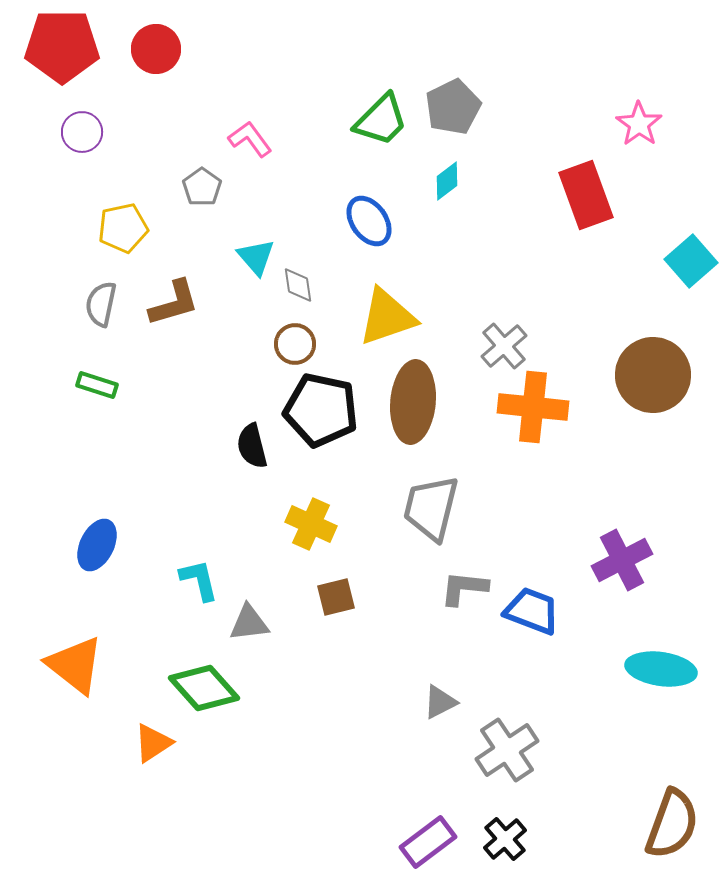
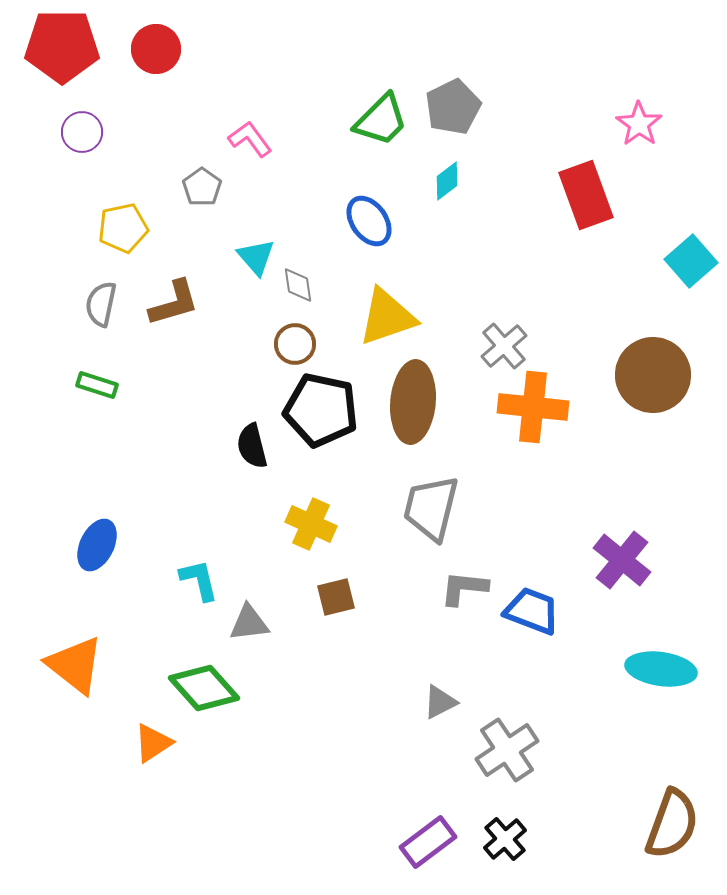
purple cross at (622, 560): rotated 24 degrees counterclockwise
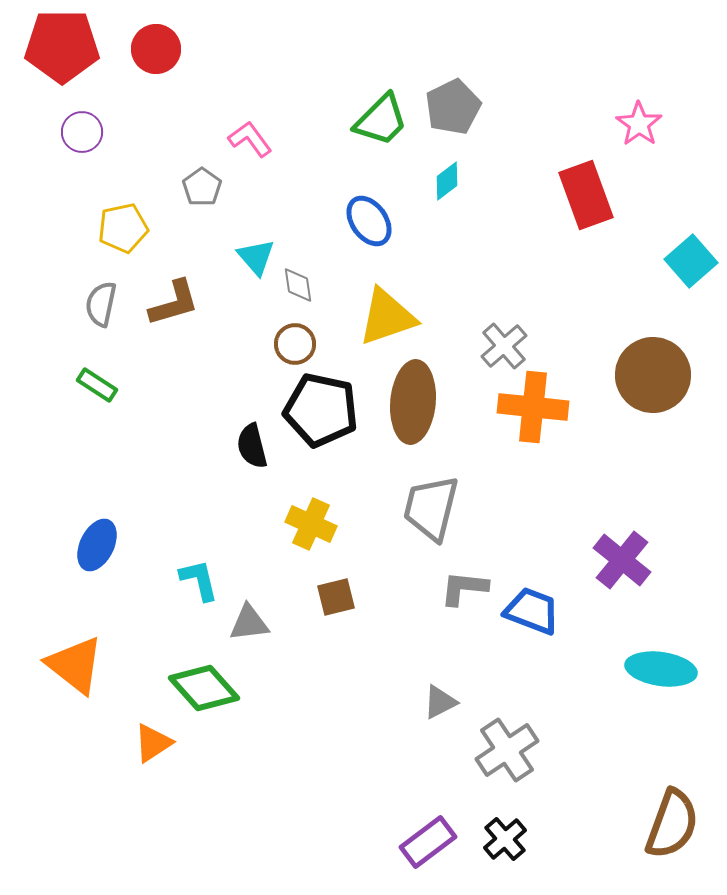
green rectangle at (97, 385): rotated 15 degrees clockwise
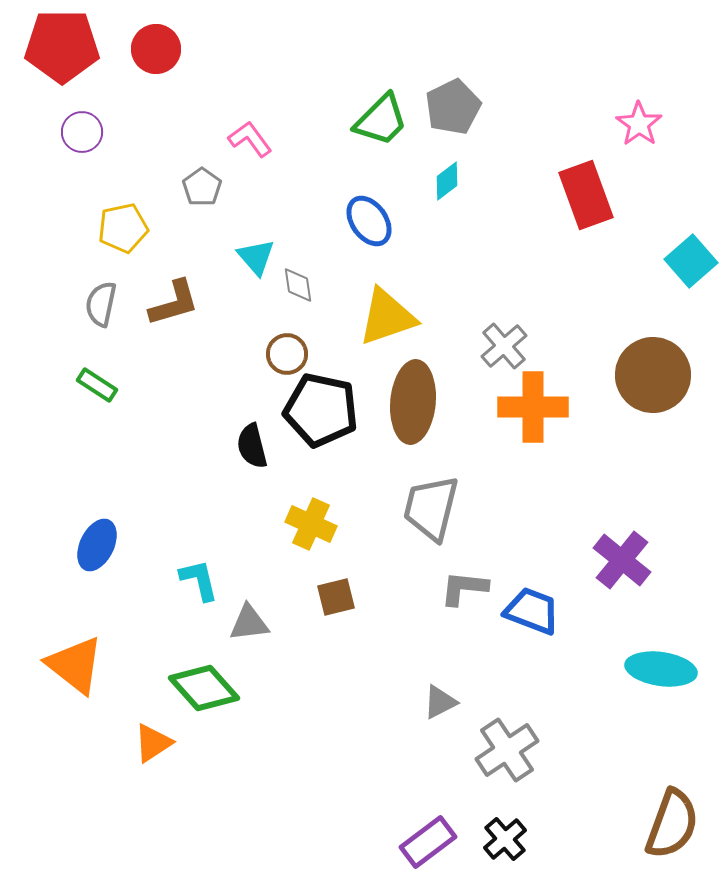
brown circle at (295, 344): moved 8 px left, 10 px down
orange cross at (533, 407): rotated 6 degrees counterclockwise
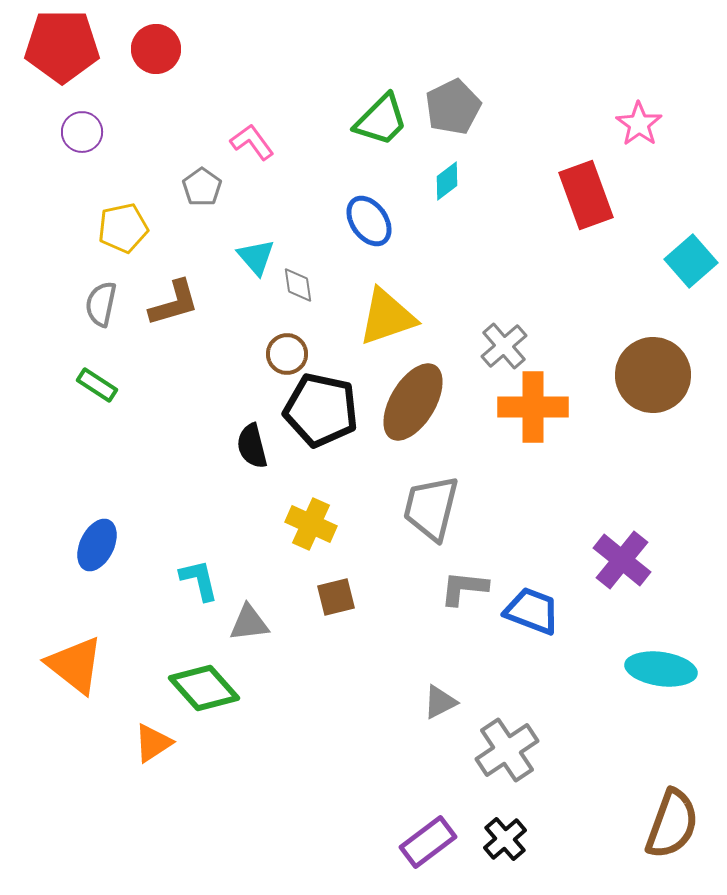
pink L-shape at (250, 139): moved 2 px right, 3 px down
brown ellipse at (413, 402): rotated 26 degrees clockwise
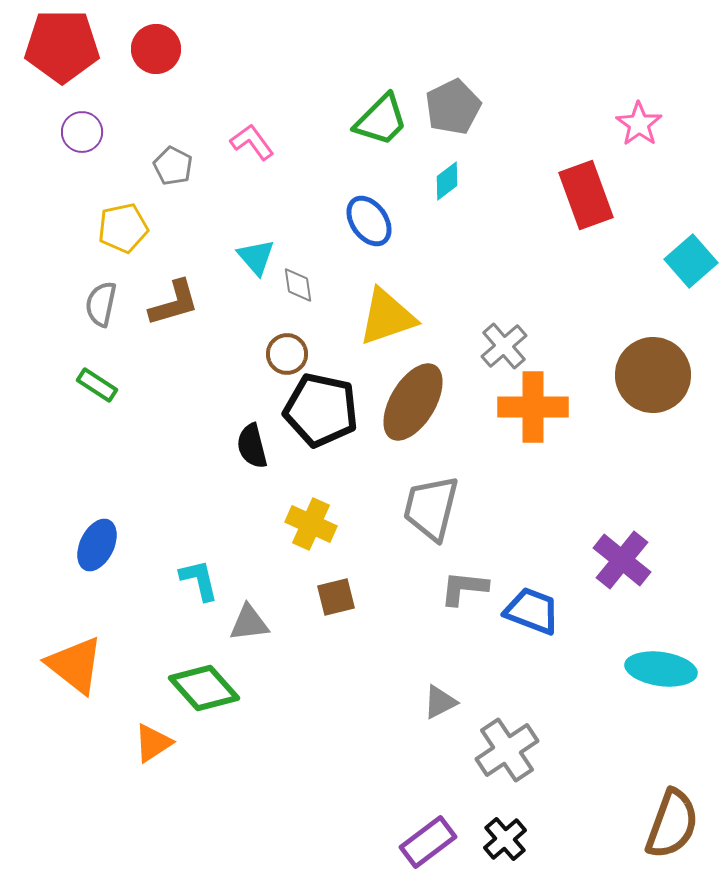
gray pentagon at (202, 187): moved 29 px left, 21 px up; rotated 9 degrees counterclockwise
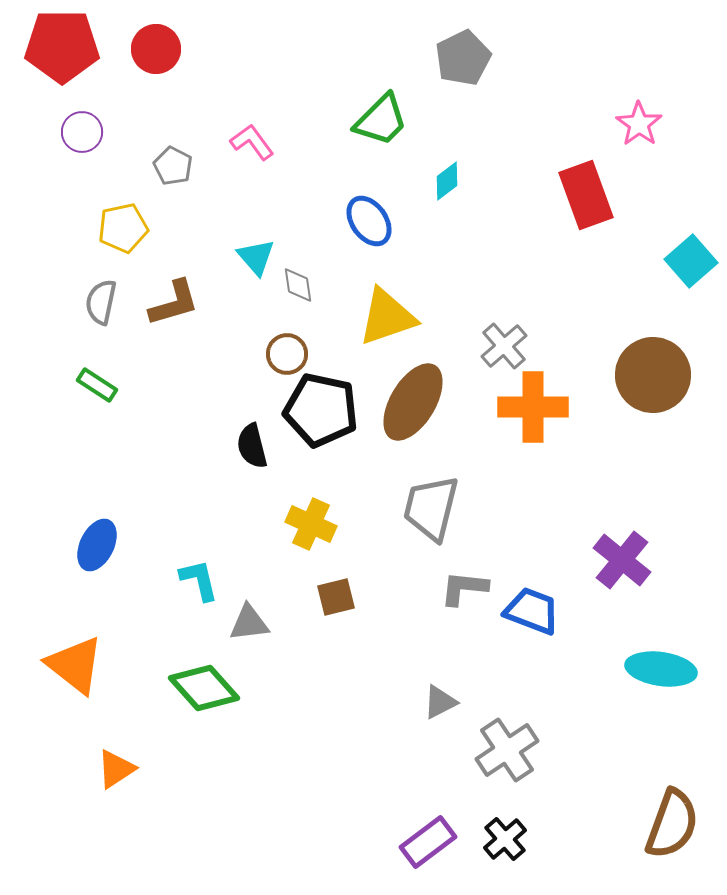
gray pentagon at (453, 107): moved 10 px right, 49 px up
gray semicircle at (101, 304): moved 2 px up
orange triangle at (153, 743): moved 37 px left, 26 px down
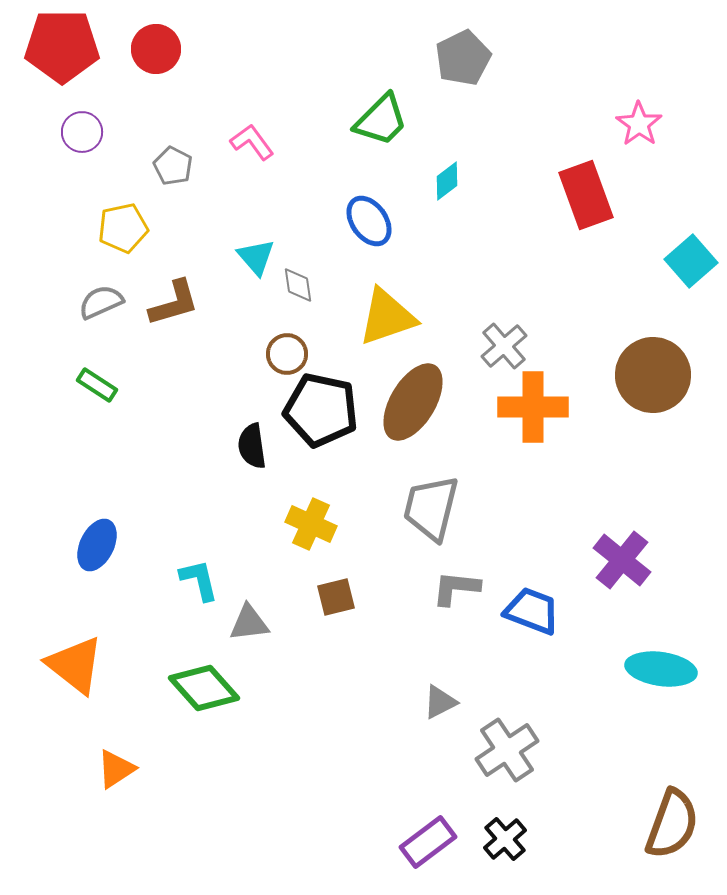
gray semicircle at (101, 302): rotated 54 degrees clockwise
black semicircle at (252, 446): rotated 6 degrees clockwise
gray L-shape at (464, 588): moved 8 px left
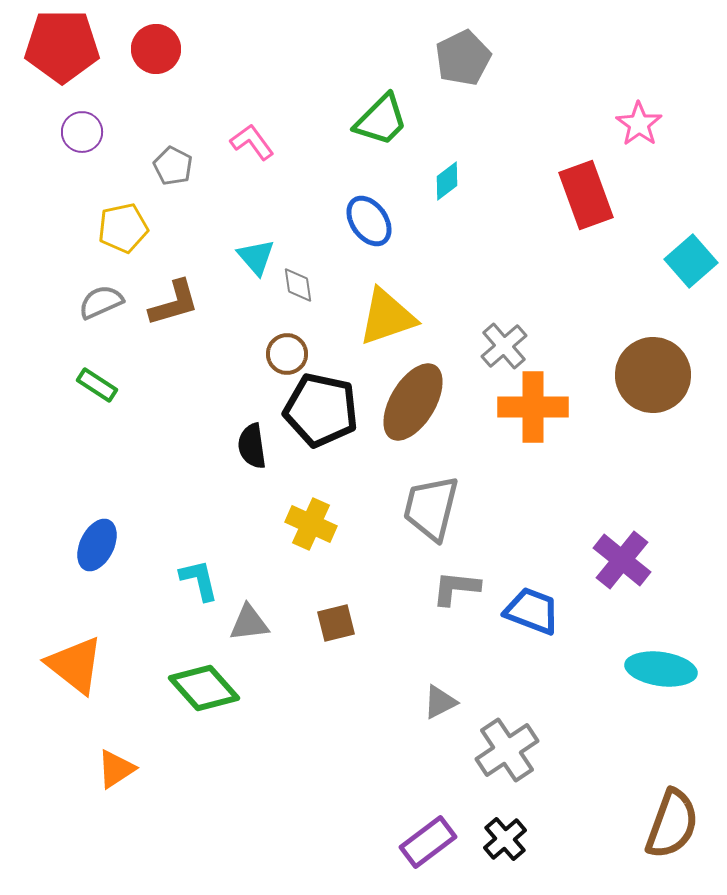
brown square at (336, 597): moved 26 px down
